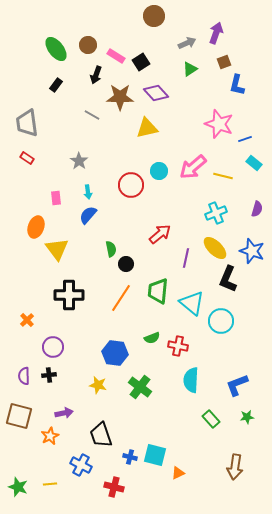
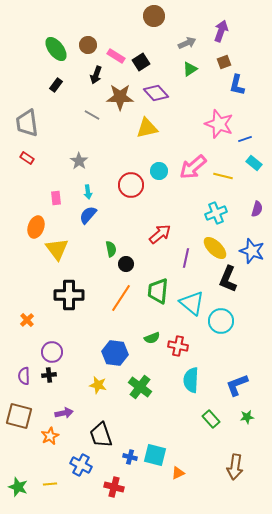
purple arrow at (216, 33): moved 5 px right, 2 px up
purple circle at (53, 347): moved 1 px left, 5 px down
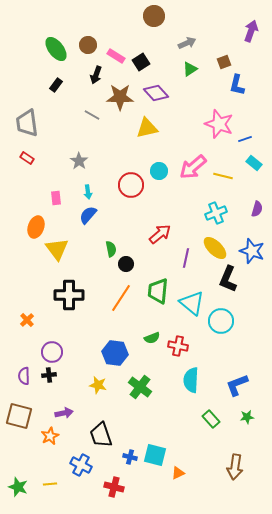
purple arrow at (221, 31): moved 30 px right
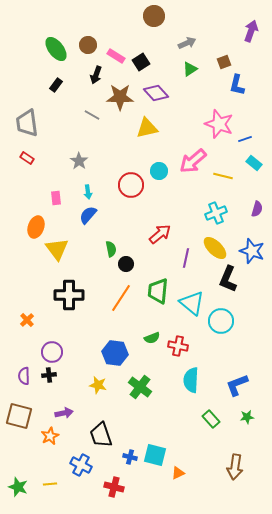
pink arrow at (193, 167): moved 6 px up
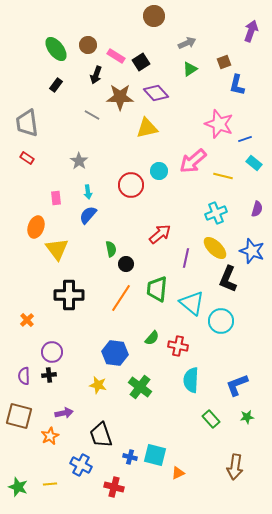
green trapezoid at (158, 291): moved 1 px left, 2 px up
green semicircle at (152, 338): rotated 28 degrees counterclockwise
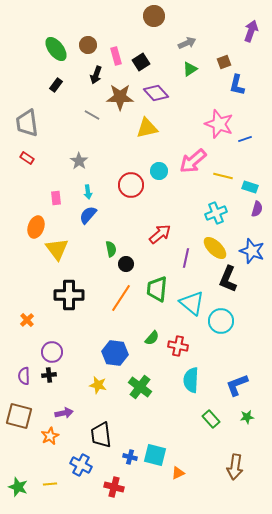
pink rectangle at (116, 56): rotated 42 degrees clockwise
cyan rectangle at (254, 163): moved 4 px left, 24 px down; rotated 21 degrees counterclockwise
black trapezoid at (101, 435): rotated 12 degrees clockwise
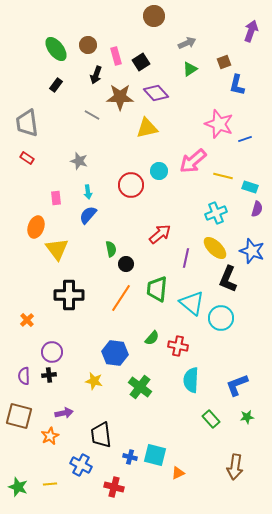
gray star at (79, 161): rotated 18 degrees counterclockwise
cyan circle at (221, 321): moved 3 px up
yellow star at (98, 385): moved 4 px left, 4 px up
